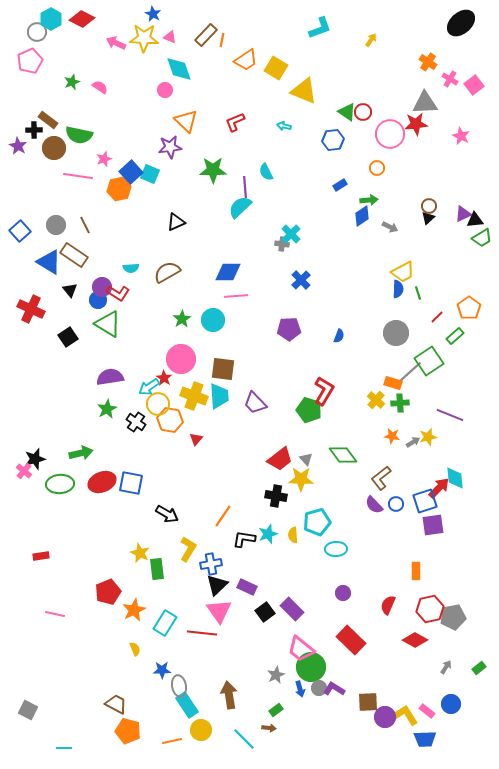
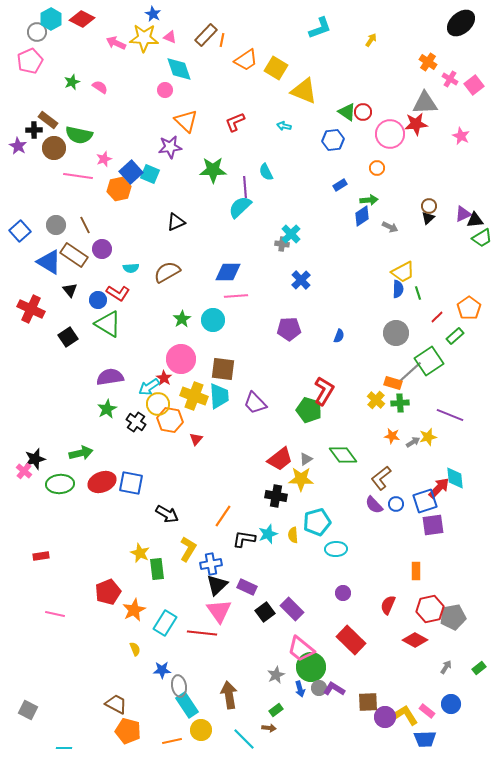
purple circle at (102, 287): moved 38 px up
gray triangle at (306, 459): rotated 40 degrees clockwise
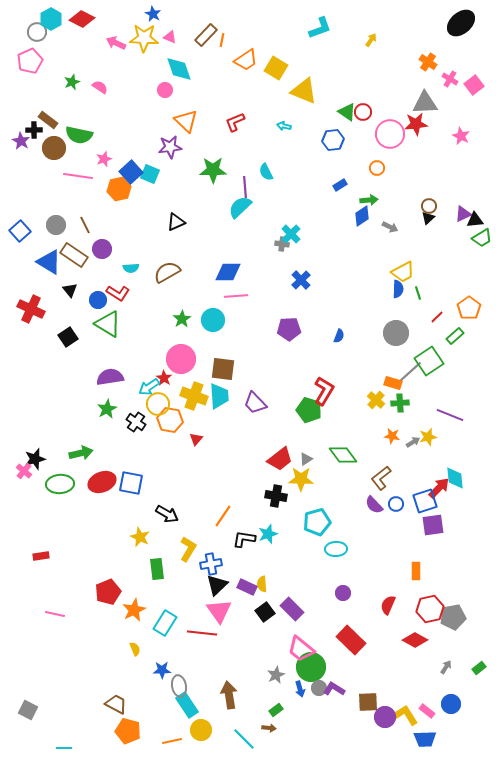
purple star at (18, 146): moved 3 px right, 5 px up
yellow semicircle at (293, 535): moved 31 px left, 49 px down
yellow star at (140, 553): moved 16 px up
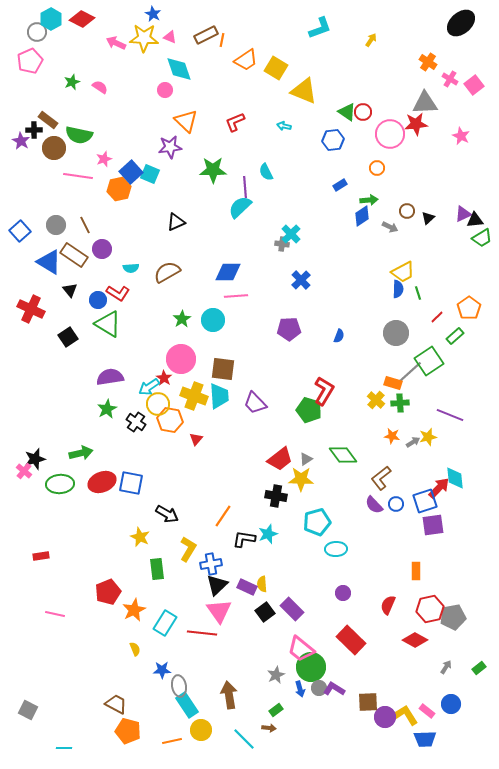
brown rectangle at (206, 35): rotated 20 degrees clockwise
brown circle at (429, 206): moved 22 px left, 5 px down
